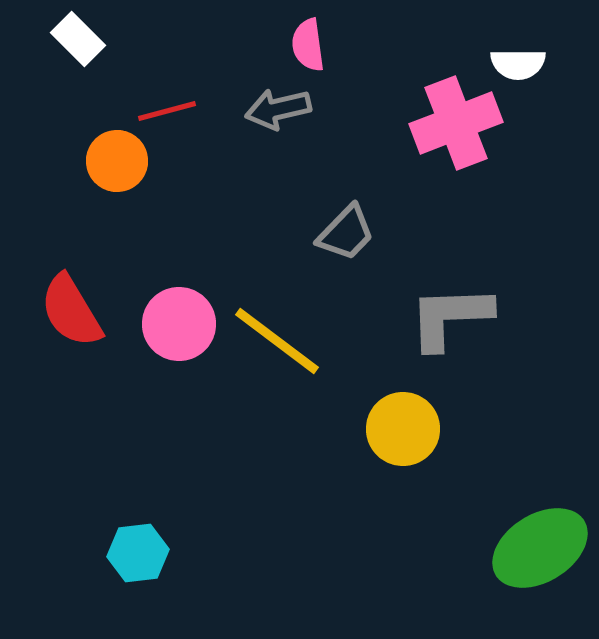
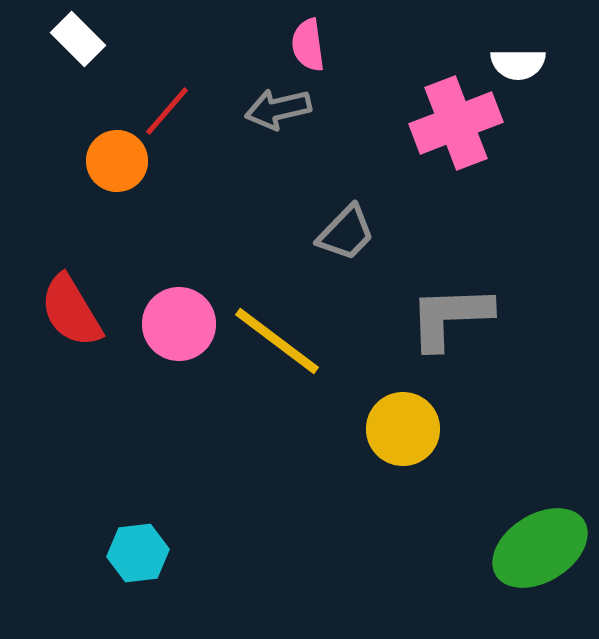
red line: rotated 34 degrees counterclockwise
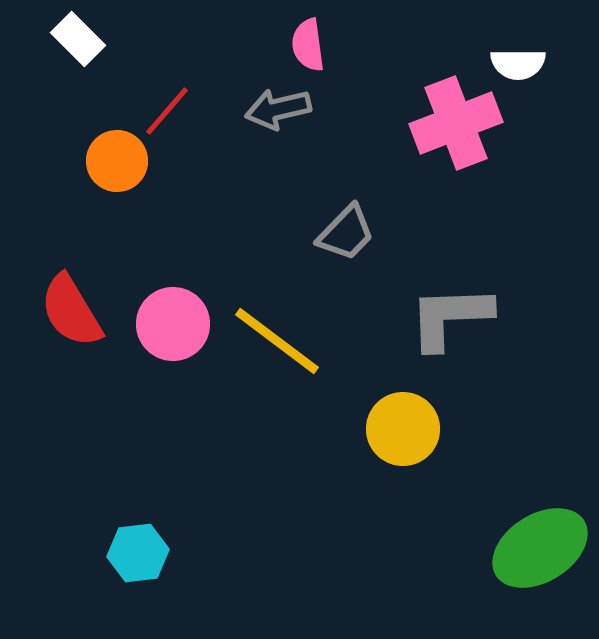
pink circle: moved 6 px left
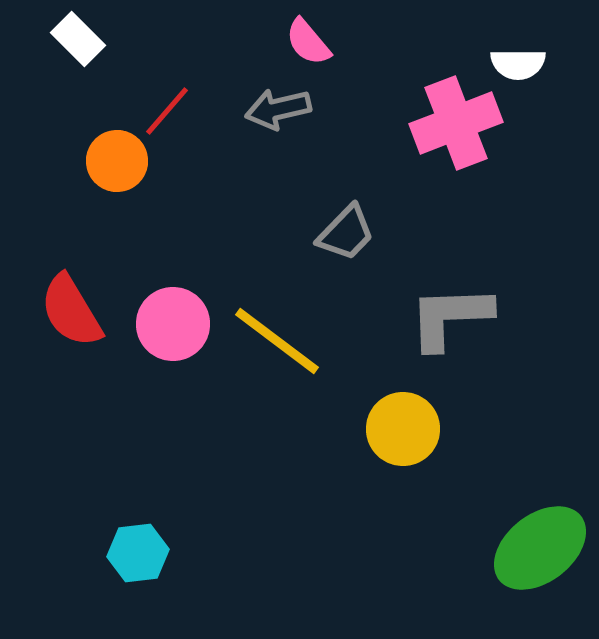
pink semicircle: moved 3 px up; rotated 32 degrees counterclockwise
green ellipse: rotated 6 degrees counterclockwise
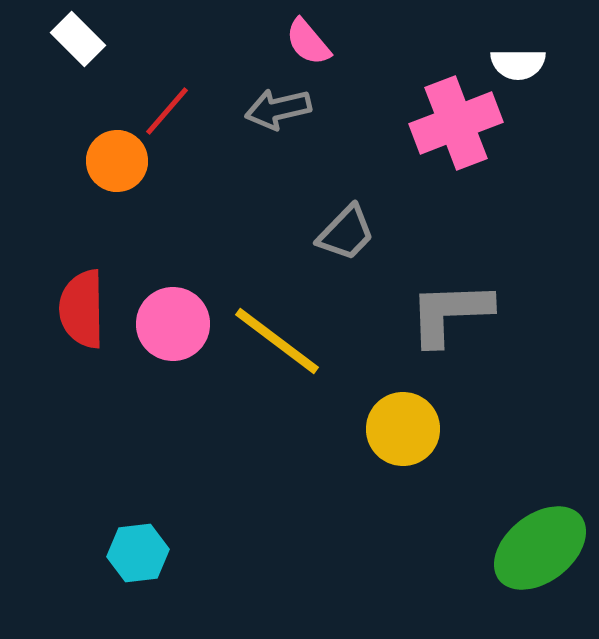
red semicircle: moved 11 px right, 2 px up; rotated 30 degrees clockwise
gray L-shape: moved 4 px up
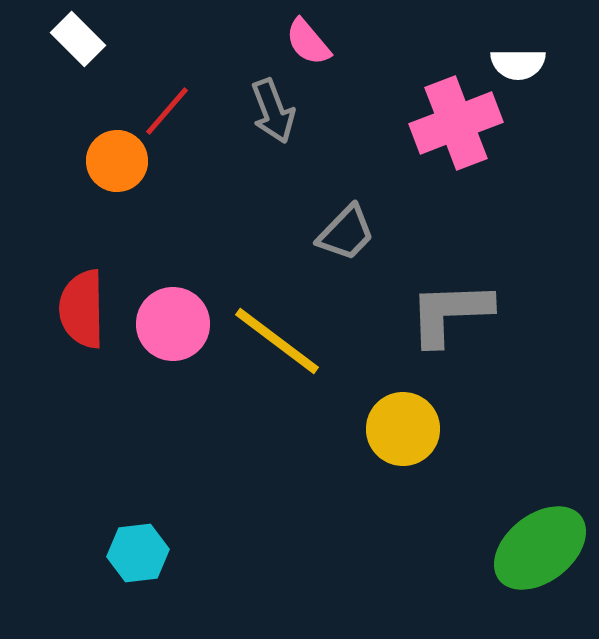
gray arrow: moved 5 px left, 2 px down; rotated 98 degrees counterclockwise
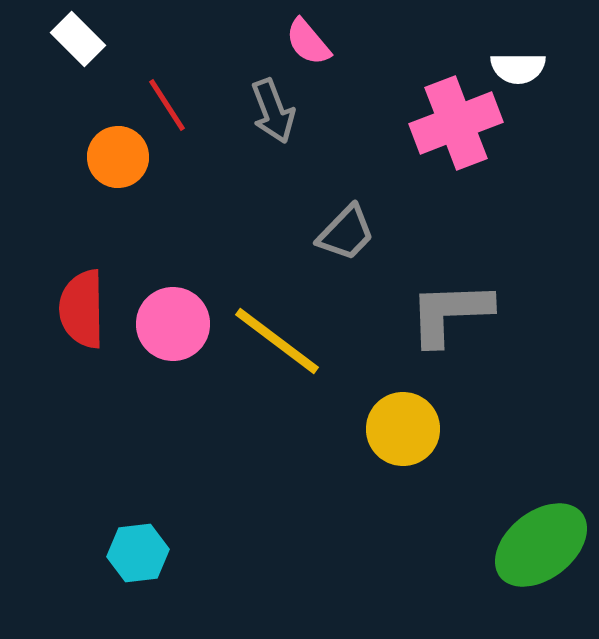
white semicircle: moved 4 px down
red line: moved 6 px up; rotated 74 degrees counterclockwise
orange circle: moved 1 px right, 4 px up
green ellipse: moved 1 px right, 3 px up
